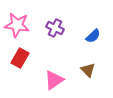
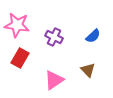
purple cross: moved 1 px left, 9 px down
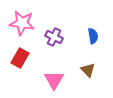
pink star: moved 5 px right, 2 px up
blue semicircle: rotated 56 degrees counterclockwise
pink triangle: rotated 25 degrees counterclockwise
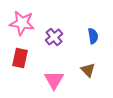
purple cross: rotated 24 degrees clockwise
red rectangle: rotated 18 degrees counterclockwise
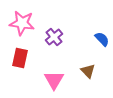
blue semicircle: moved 9 px right, 3 px down; rotated 35 degrees counterclockwise
brown triangle: moved 1 px down
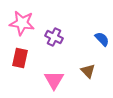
purple cross: rotated 24 degrees counterclockwise
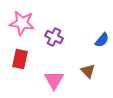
blue semicircle: moved 1 px down; rotated 84 degrees clockwise
red rectangle: moved 1 px down
